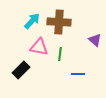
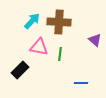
black rectangle: moved 1 px left
blue line: moved 3 px right, 9 px down
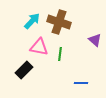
brown cross: rotated 15 degrees clockwise
black rectangle: moved 4 px right
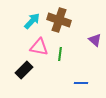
brown cross: moved 2 px up
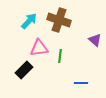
cyan arrow: moved 3 px left
pink triangle: moved 1 px down; rotated 18 degrees counterclockwise
green line: moved 2 px down
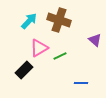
pink triangle: rotated 24 degrees counterclockwise
green line: rotated 56 degrees clockwise
